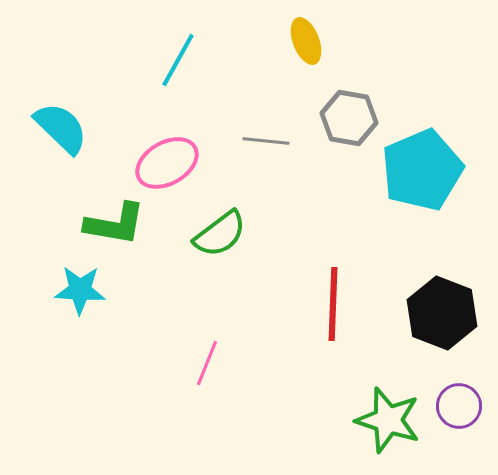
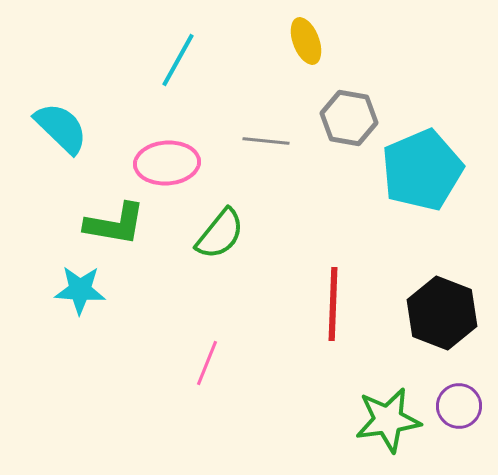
pink ellipse: rotated 26 degrees clockwise
green semicircle: rotated 14 degrees counterclockwise
green star: rotated 26 degrees counterclockwise
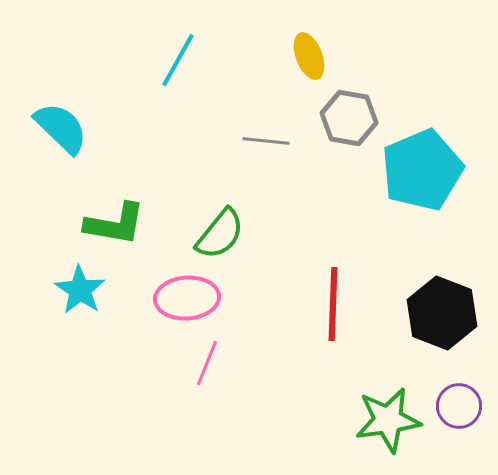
yellow ellipse: moved 3 px right, 15 px down
pink ellipse: moved 20 px right, 135 px down
cyan star: rotated 30 degrees clockwise
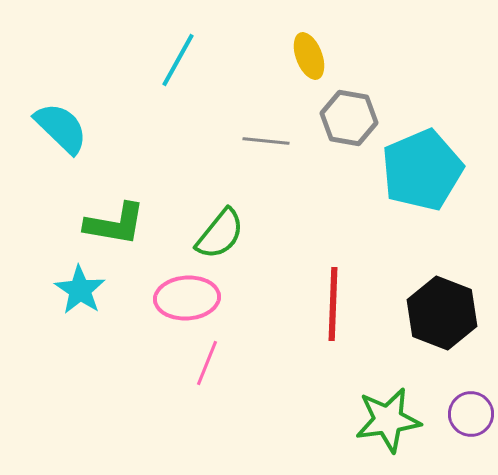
purple circle: moved 12 px right, 8 px down
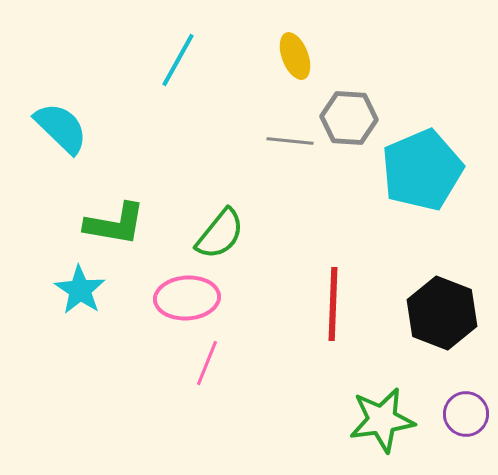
yellow ellipse: moved 14 px left
gray hexagon: rotated 6 degrees counterclockwise
gray line: moved 24 px right
purple circle: moved 5 px left
green star: moved 6 px left
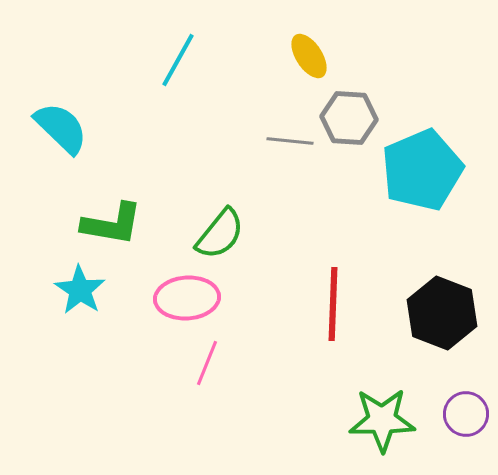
yellow ellipse: moved 14 px right; rotated 12 degrees counterclockwise
green L-shape: moved 3 px left
green star: rotated 8 degrees clockwise
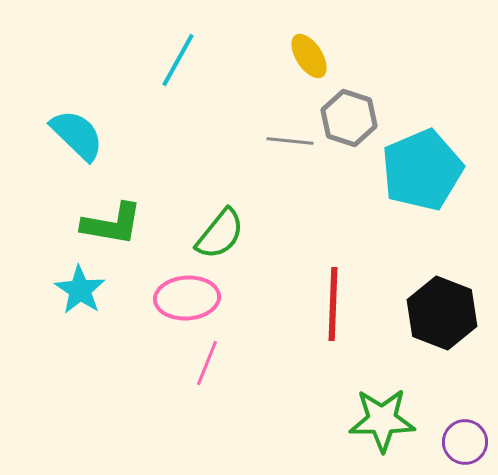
gray hexagon: rotated 14 degrees clockwise
cyan semicircle: moved 16 px right, 7 px down
purple circle: moved 1 px left, 28 px down
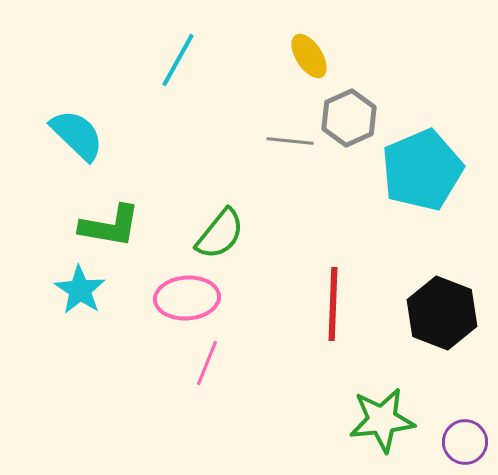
gray hexagon: rotated 18 degrees clockwise
green L-shape: moved 2 px left, 2 px down
green star: rotated 6 degrees counterclockwise
